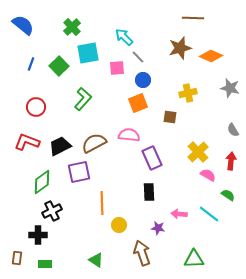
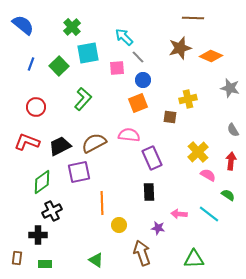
yellow cross at (188, 93): moved 6 px down
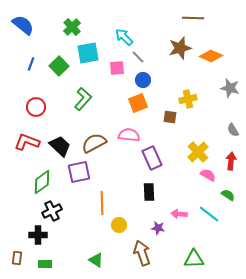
black trapezoid at (60, 146): rotated 70 degrees clockwise
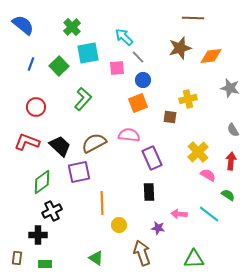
orange diamond at (211, 56): rotated 30 degrees counterclockwise
green triangle at (96, 260): moved 2 px up
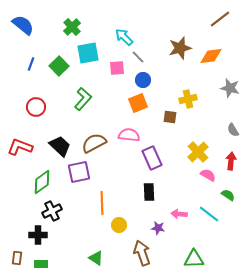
brown line at (193, 18): moved 27 px right, 1 px down; rotated 40 degrees counterclockwise
red L-shape at (27, 142): moved 7 px left, 5 px down
green rectangle at (45, 264): moved 4 px left
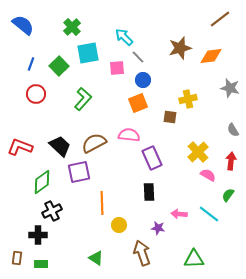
red circle at (36, 107): moved 13 px up
green semicircle at (228, 195): rotated 88 degrees counterclockwise
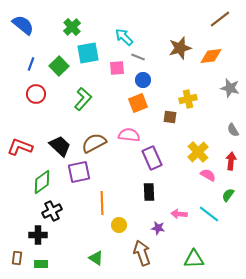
gray line at (138, 57): rotated 24 degrees counterclockwise
